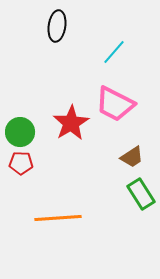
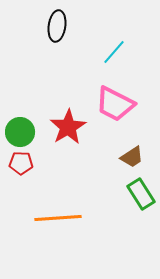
red star: moved 3 px left, 4 px down
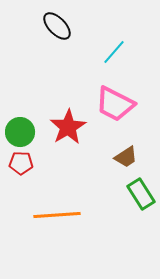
black ellipse: rotated 52 degrees counterclockwise
brown trapezoid: moved 6 px left
orange line: moved 1 px left, 3 px up
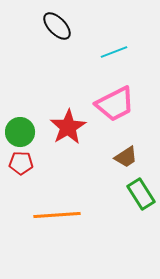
cyan line: rotated 28 degrees clockwise
pink trapezoid: rotated 54 degrees counterclockwise
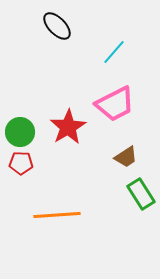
cyan line: rotated 28 degrees counterclockwise
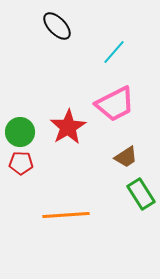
orange line: moved 9 px right
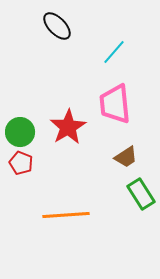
pink trapezoid: rotated 111 degrees clockwise
red pentagon: rotated 20 degrees clockwise
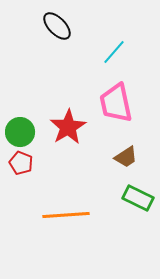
pink trapezoid: moved 1 px right, 1 px up; rotated 6 degrees counterclockwise
green rectangle: moved 3 px left, 4 px down; rotated 32 degrees counterclockwise
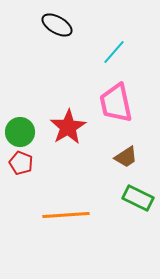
black ellipse: moved 1 px up; rotated 16 degrees counterclockwise
